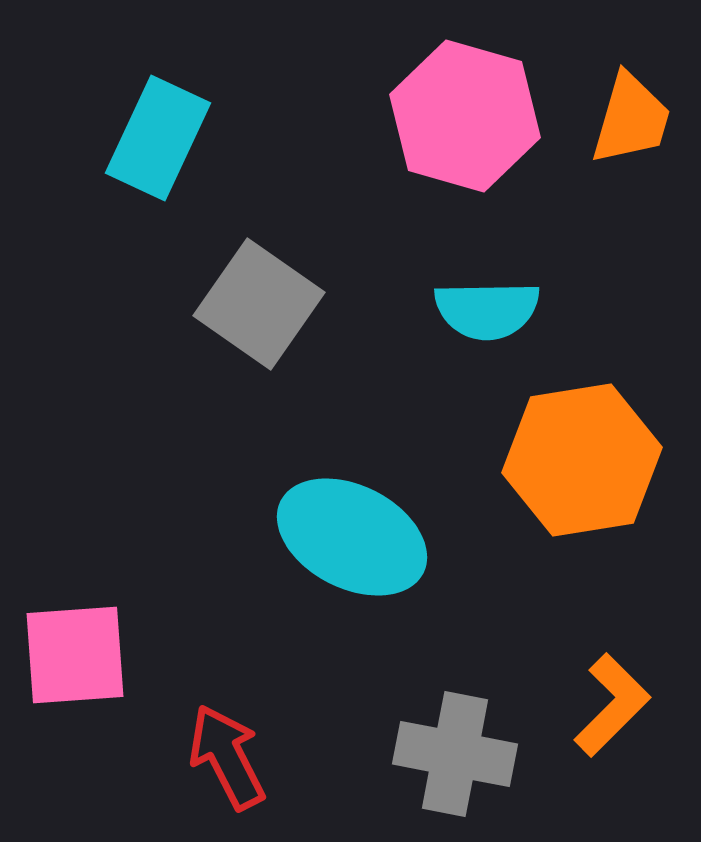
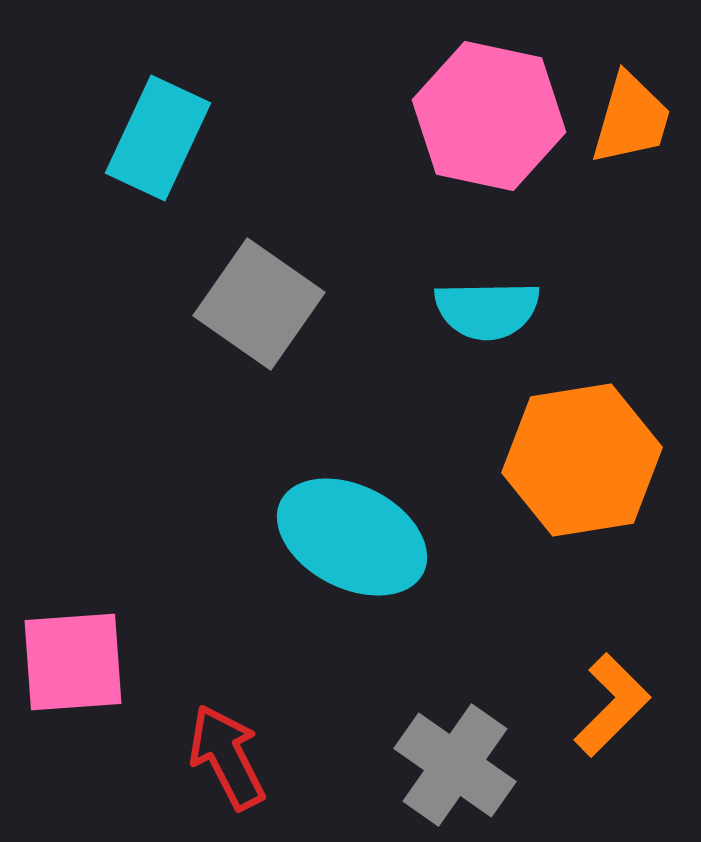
pink hexagon: moved 24 px right; rotated 4 degrees counterclockwise
pink square: moved 2 px left, 7 px down
gray cross: moved 11 px down; rotated 24 degrees clockwise
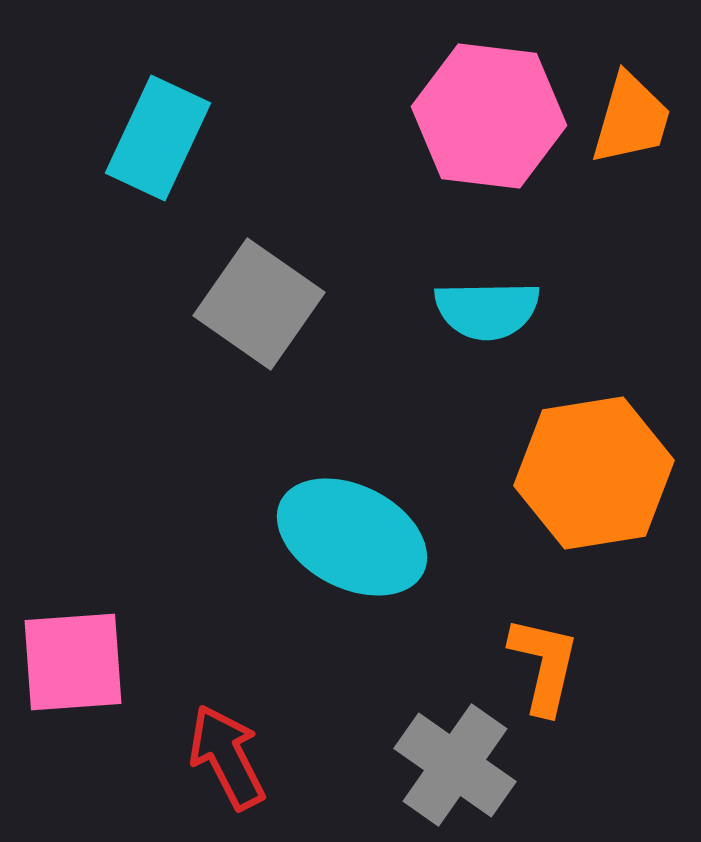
pink hexagon: rotated 5 degrees counterclockwise
orange hexagon: moved 12 px right, 13 px down
orange L-shape: moved 68 px left, 40 px up; rotated 32 degrees counterclockwise
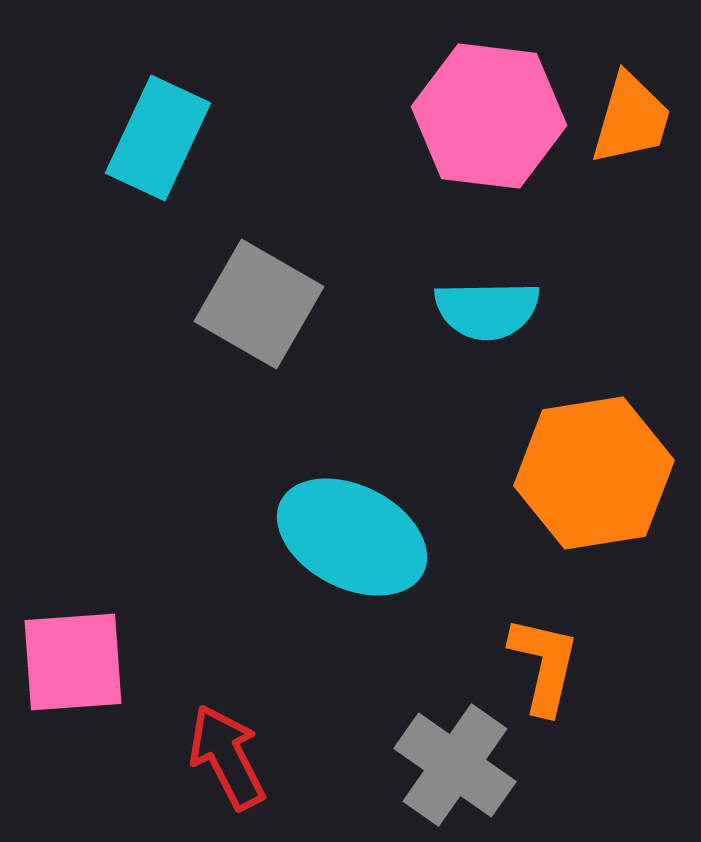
gray square: rotated 5 degrees counterclockwise
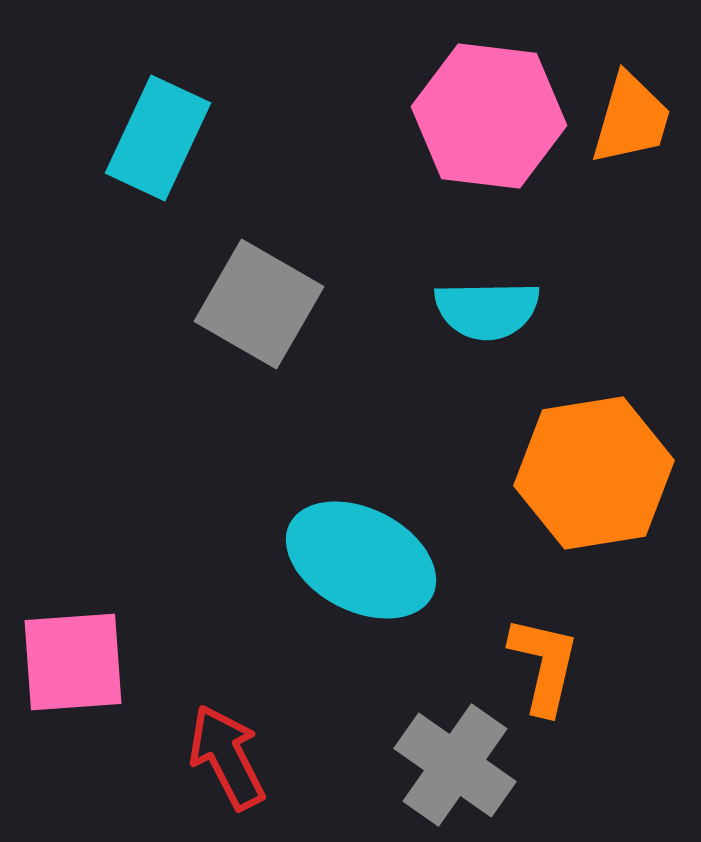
cyan ellipse: moved 9 px right, 23 px down
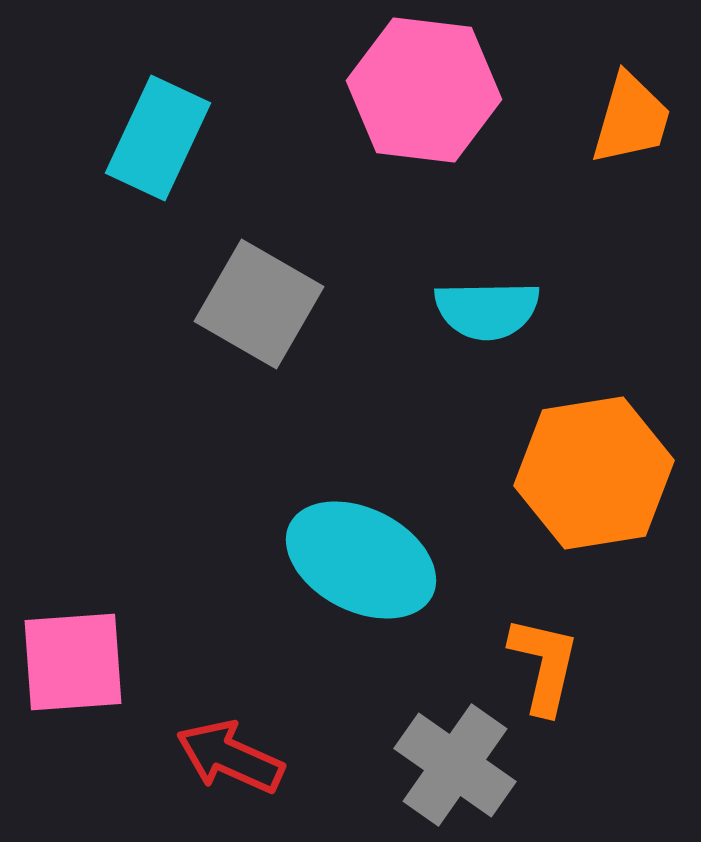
pink hexagon: moved 65 px left, 26 px up
red arrow: moved 3 px right; rotated 39 degrees counterclockwise
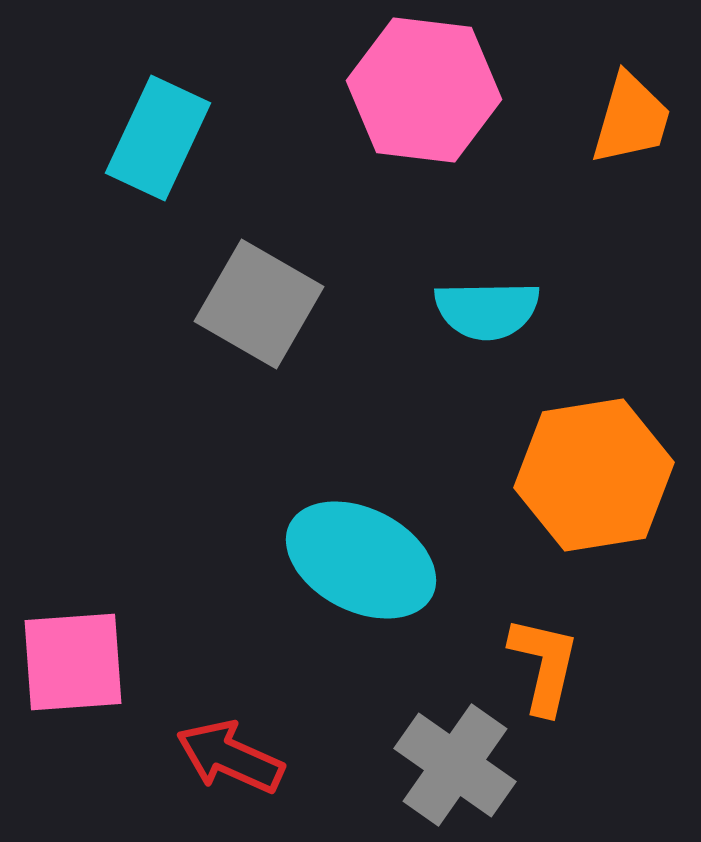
orange hexagon: moved 2 px down
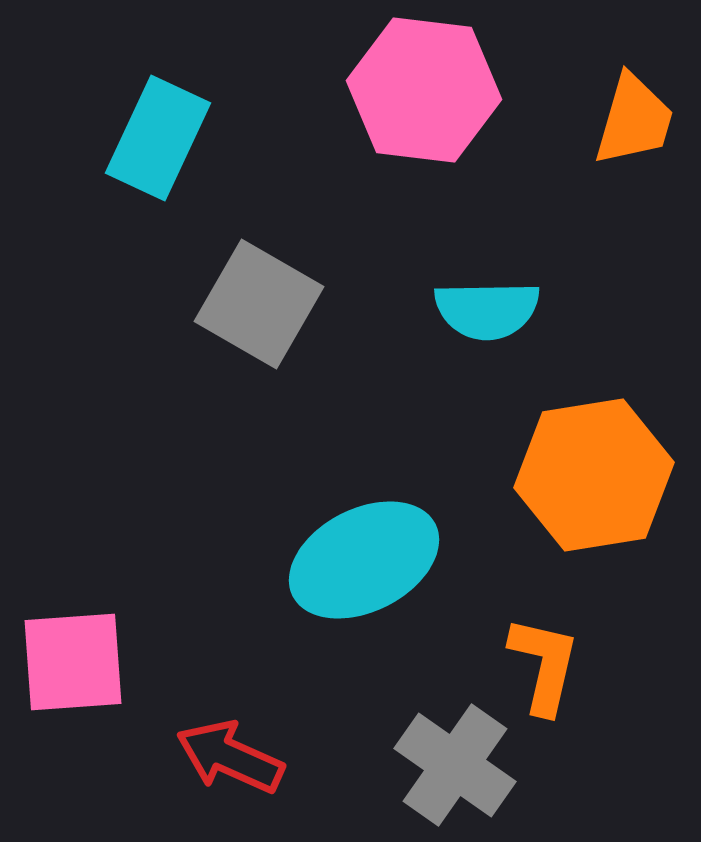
orange trapezoid: moved 3 px right, 1 px down
cyan ellipse: moved 3 px right; rotated 54 degrees counterclockwise
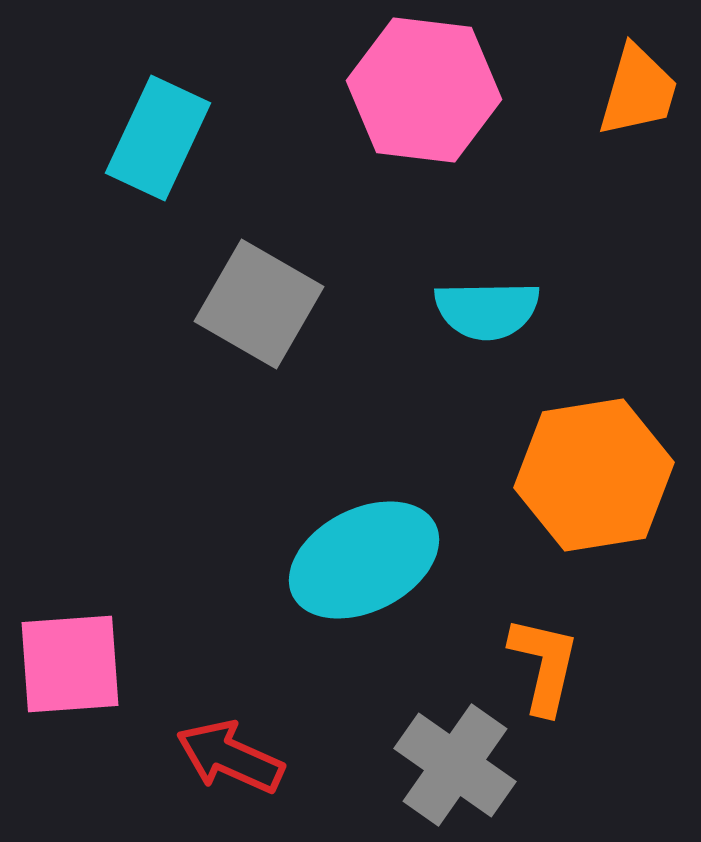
orange trapezoid: moved 4 px right, 29 px up
pink square: moved 3 px left, 2 px down
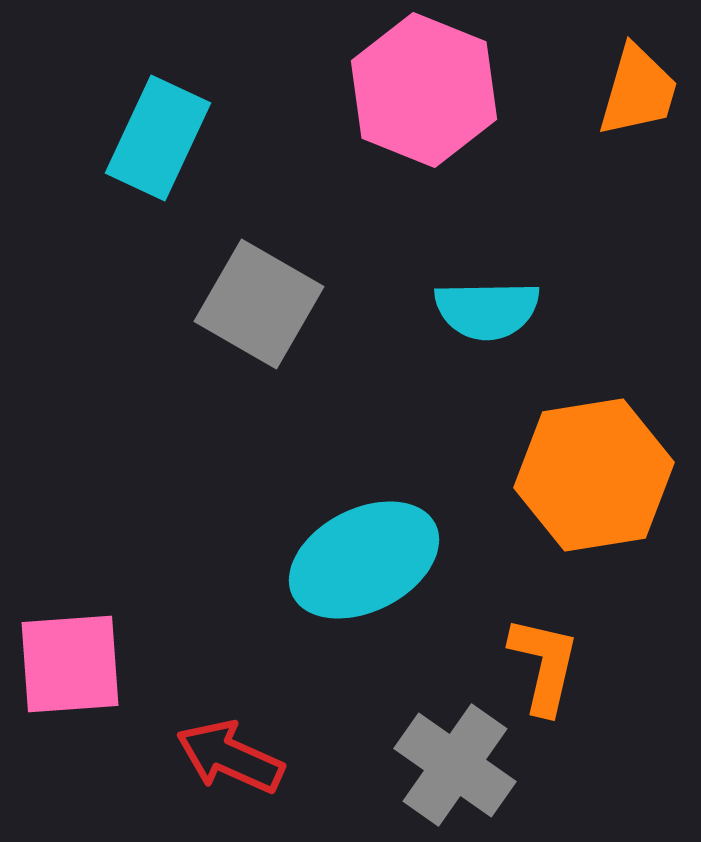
pink hexagon: rotated 15 degrees clockwise
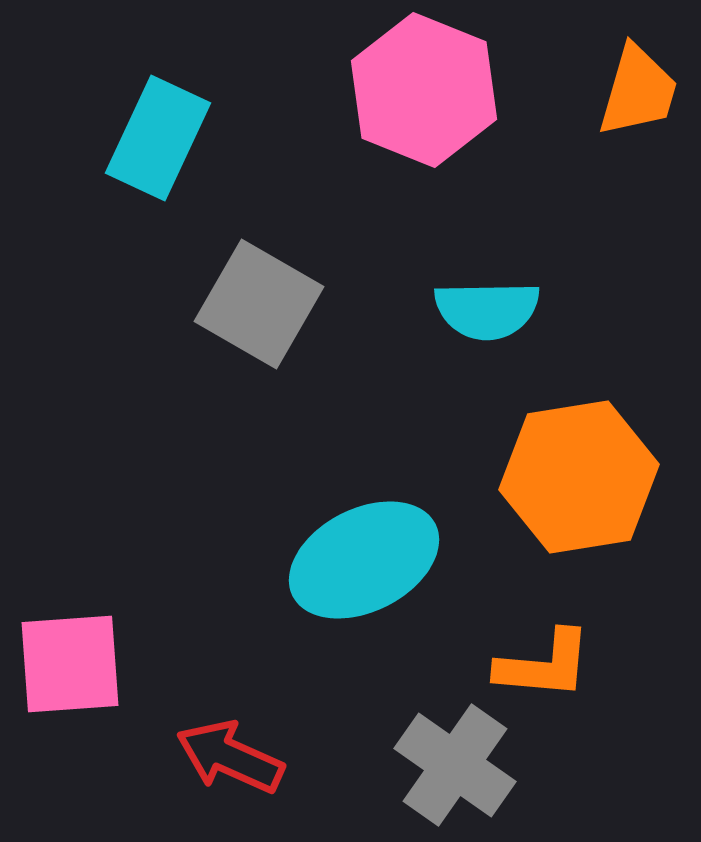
orange hexagon: moved 15 px left, 2 px down
orange L-shape: rotated 82 degrees clockwise
